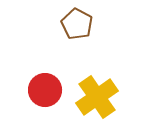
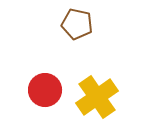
brown pentagon: rotated 16 degrees counterclockwise
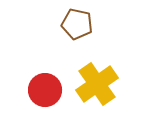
yellow cross: moved 13 px up
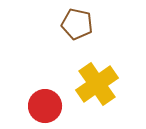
red circle: moved 16 px down
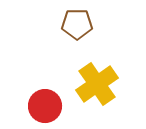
brown pentagon: rotated 12 degrees counterclockwise
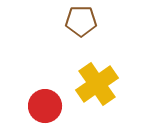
brown pentagon: moved 4 px right, 3 px up
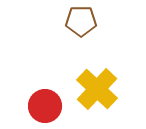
yellow cross: moved 5 px down; rotated 12 degrees counterclockwise
